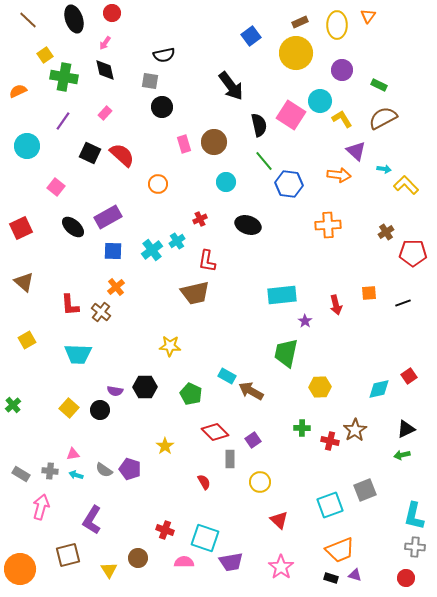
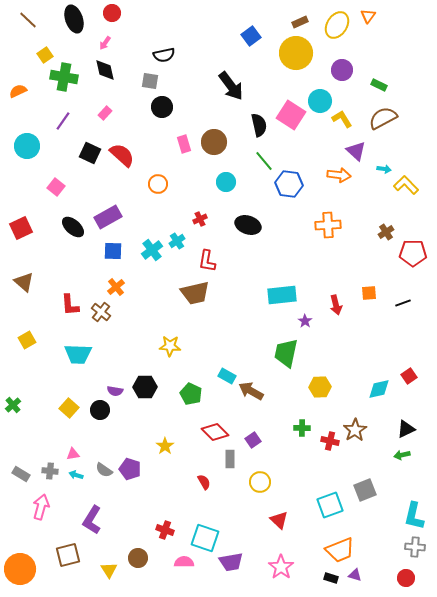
yellow ellipse at (337, 25): rotated 32 degrees clockwise
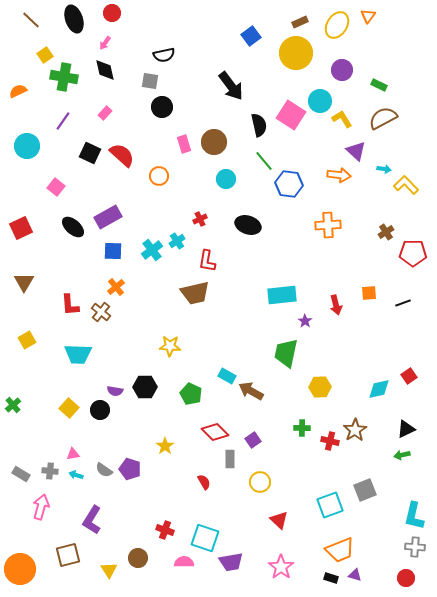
brown line at (28, 20): moved 3 px right
cyan circle at (226, 182): moved 3 px up
orange circle at (158, 184): moved 1 px right, 8 px up
brown triangle at (24, 282): rotated 20 degrees clockwise
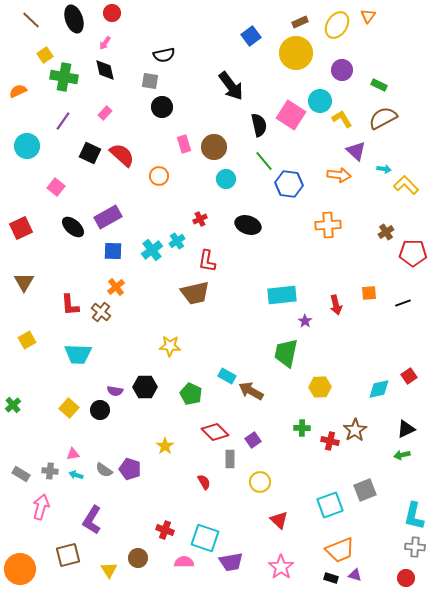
brown circle at (214, 142): moved 5 px down
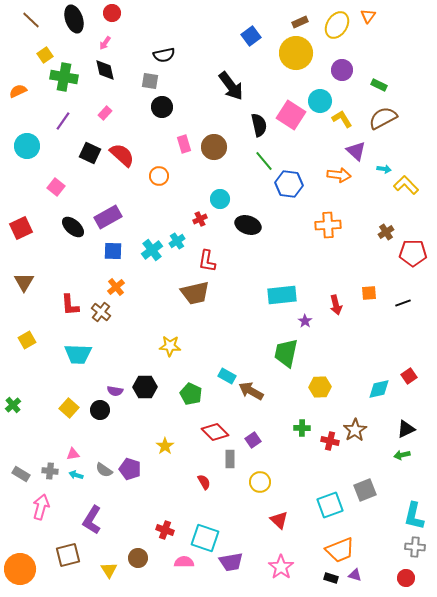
cyan circle at (226, 179): moved 6 px left, 20 px down
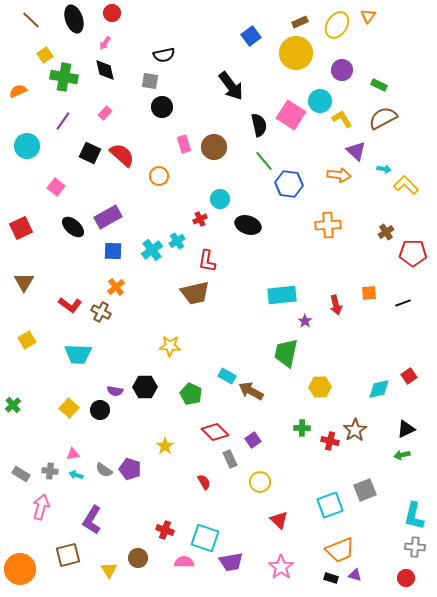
red L-shape at (70, 305): rotated 50 degrees counterclockwise
brown cross at (101, 312): rotated 12 degrees counterclockwise
gray rectangle at (230, 459): rotated 24 degrees counterclockwise
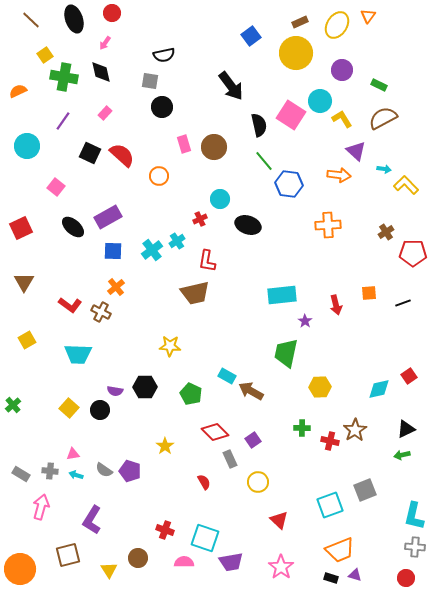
black diamond at (105, 70): moved 4 px left, 2 px down
purple pentagon at (130, 469): moved 2 px down
yellow circle at (260, 482): moved 2 px left
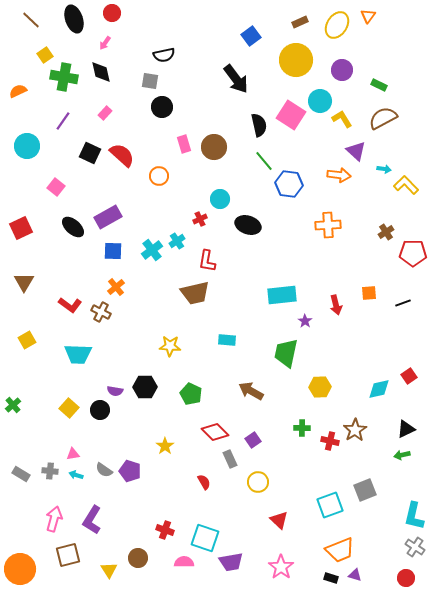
yellow circle at (296, 53): moved 7 px down
black arrow at (231, 86): moved 5 px right, 7 px up
cyan rectangle at (227, 376): moved 36 px up; rotated 24 degrees counterclockwise
pink arrow at (41, 507): moved 13 px right, 12 px down
gray cross at (415, 547): rotated 30 degrees clockwise
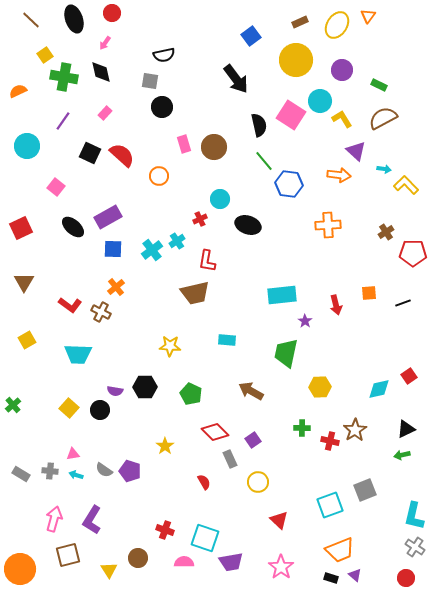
blue square at (113, 251): moved 2 px up
purple triangle at (355, 575): rotated 24 degrees clockwise
